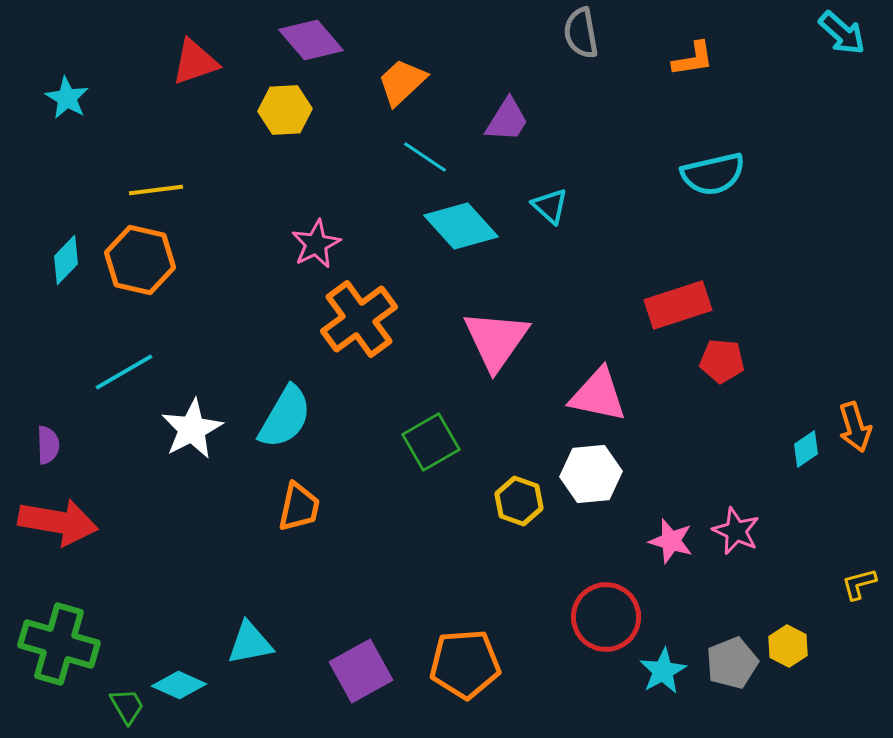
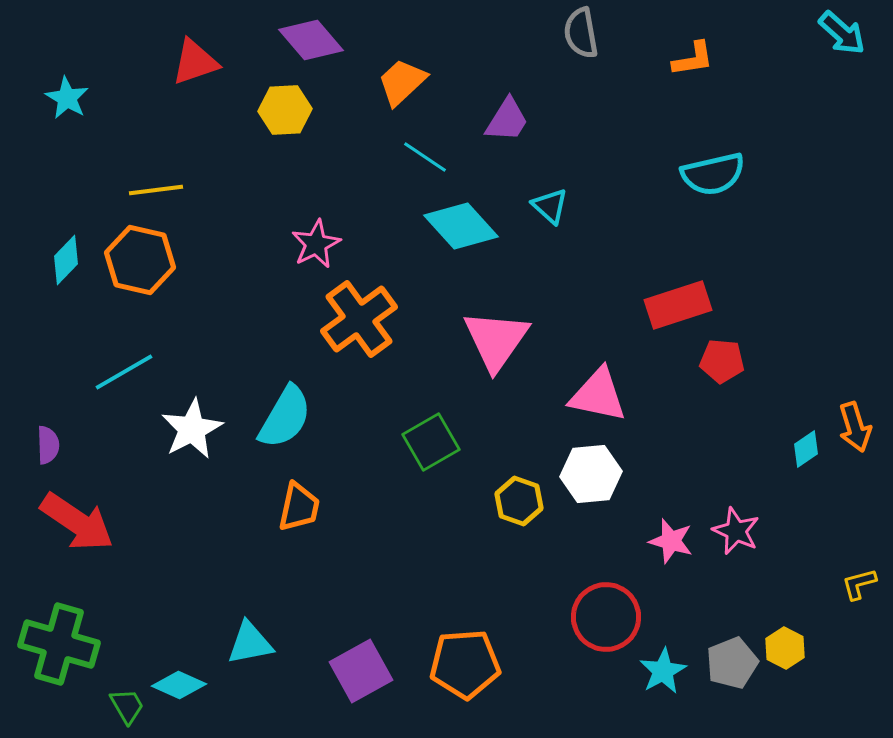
red arrow at (58, 522): moved 19 px right; rotated 24 degrees clockwise
yellow hexagon at (788, 646): moved 3 px left, 2 px down
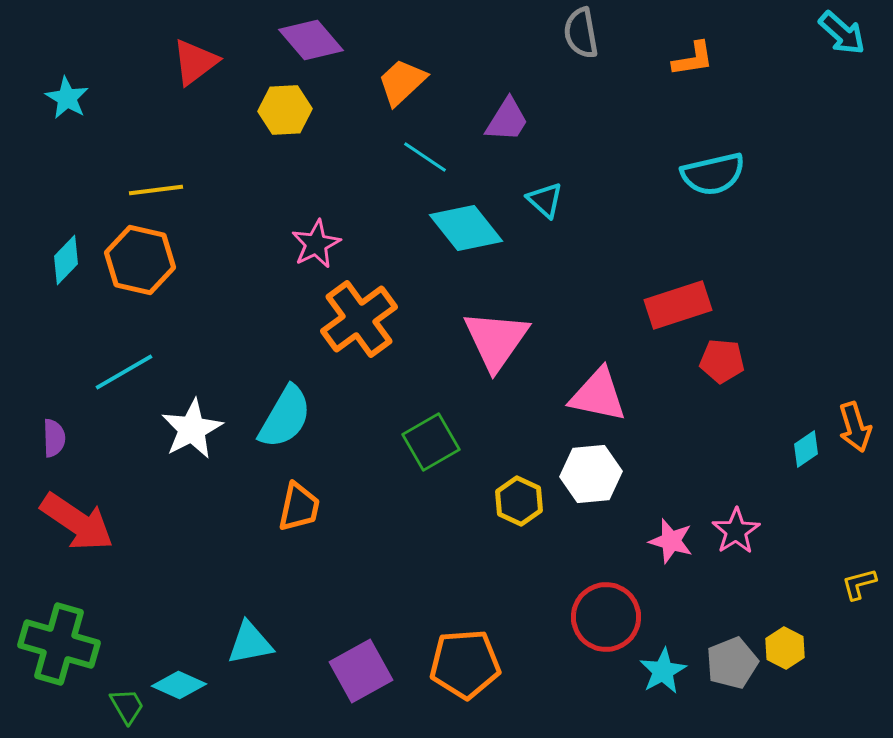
red triangle at (195, 62): rotated 18 degrees counterclockwise
cyan triangle at (550, 206): moved 5 px left, 6 px up
cyan diamond at (461, 226): moved 5 px right, 2 px down; rotated 4 degrees clockwise
purple semicircle at (48, 445): moved 6 px right, 7 px up
yellow hexagon at (519, 501): rotated 6 degrees clockwise
pink star at (736, 531): rotated 15 degrees clockwise
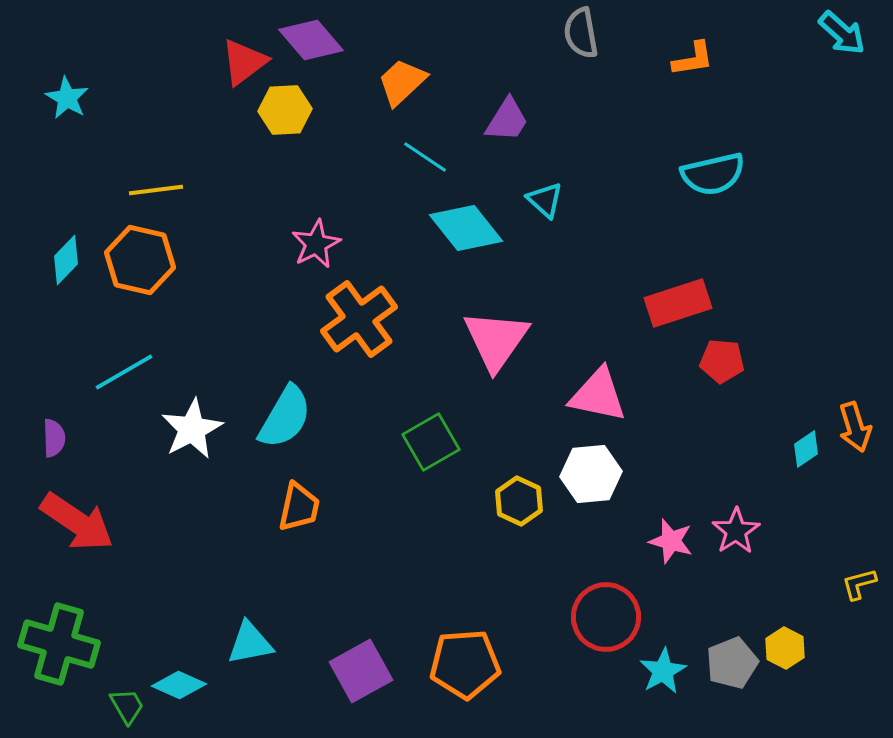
red triangle at (195, 62): moved 49 px right
red rectangle at (678, 305): moved 2 px up
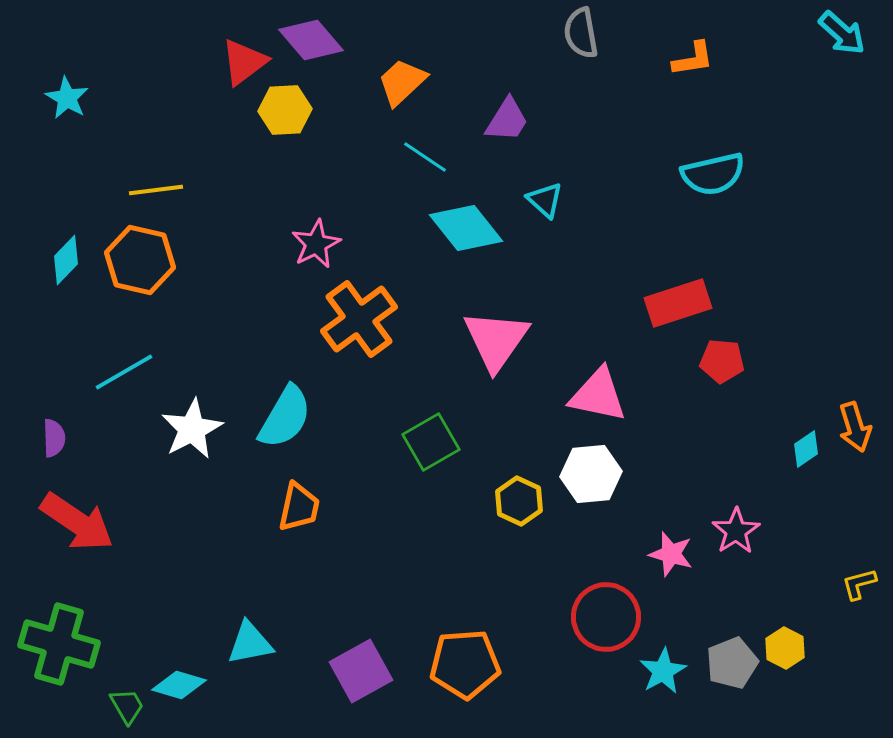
pink star at (671, 541): moved 13 px down
cyan diamond at (179, 685): rotated 8 degrees counterclockwise
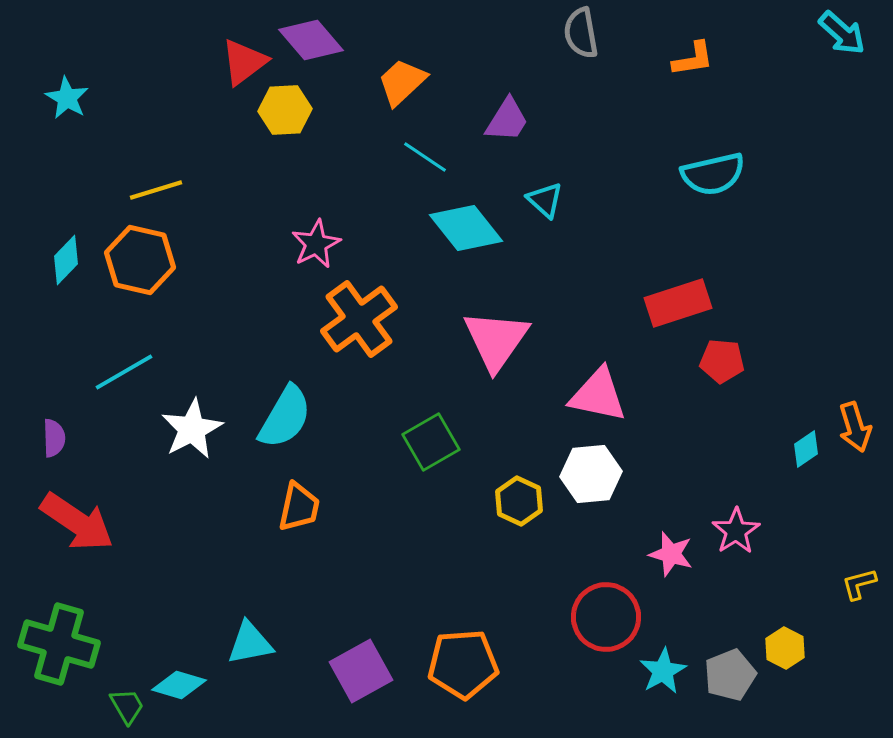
yellow line at (156, 190): rotated 10 degrees counterclockwise
gray pentagon at (732, 663): moved 2 px left, 12 px down
orange pentagon at (465, 664): moved 2 px left
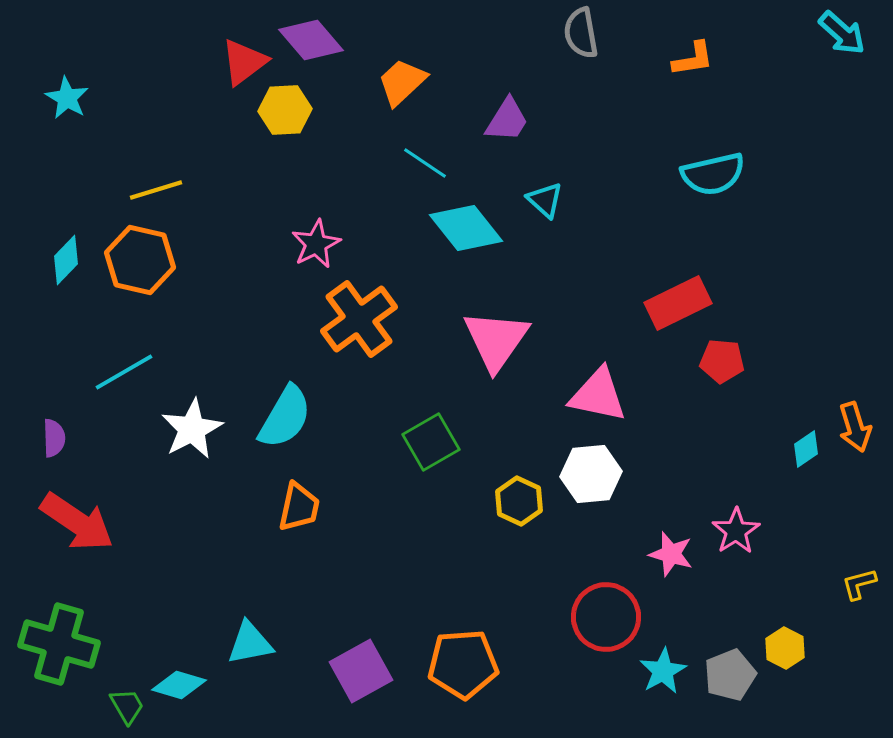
cyan line at (425, 157): moved 6 px down
red rectangle at (678, 303): rotated 8 degrees counterclockwise
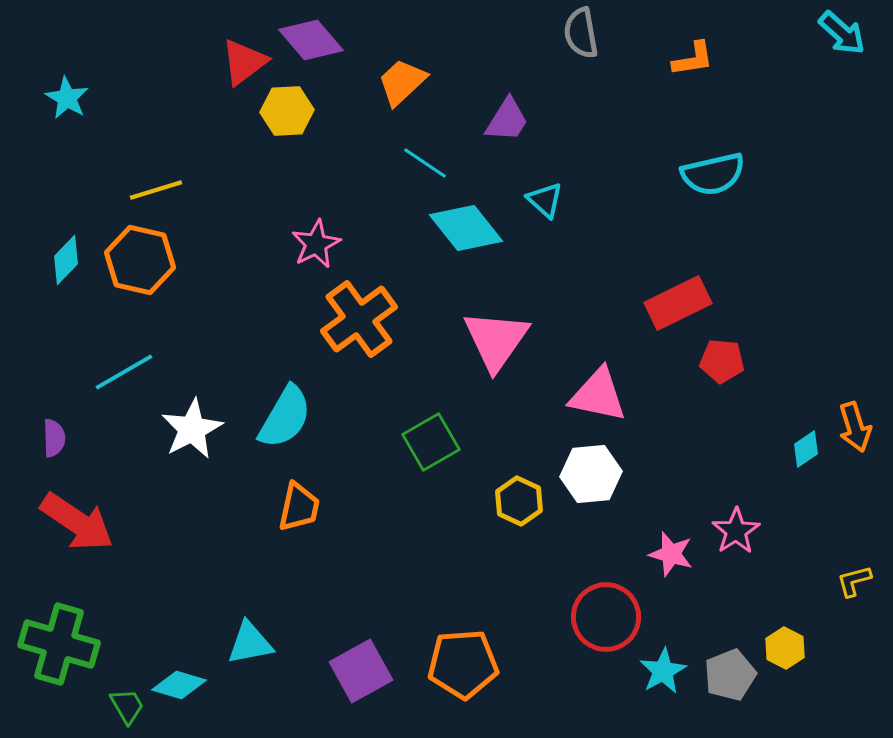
yellow hexagon at (285, 110): moved 2 px right, 1 px down
yellow L-shape at (859, 584): moved 5 px left, 3 px up
